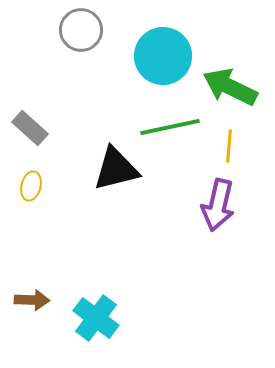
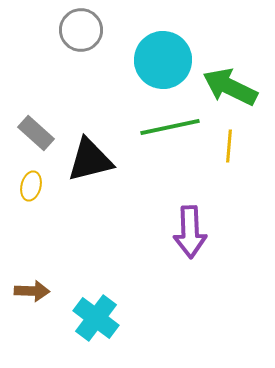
cyan circle: moved 4 px down
gray rectangle: moved 6 px right, 5 px down
black triangle: moved 26 px left, 9 px up
purple arrow: moved 28 px left, 27 px down; rotated 15 degrees counterclockwise
brown arrow: moved 9 px up
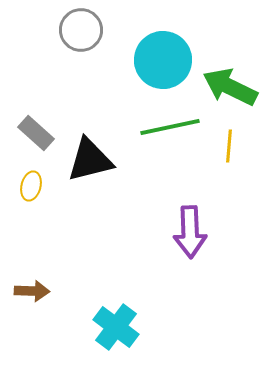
cyan cross: moved 20 px right, 9 px down
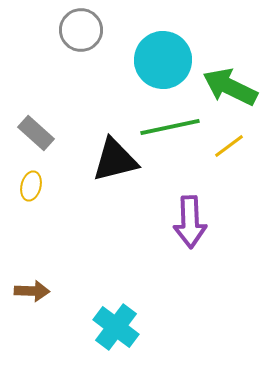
yellow line: rotated 48 degrees clockwise
black triangle: moved 25 px right
purple arrow: moved 10 px up
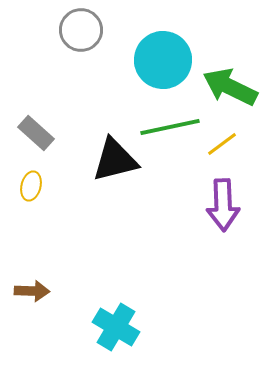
yellow line: moved 7 px left, 2 px up
purple arrow: moved 33 px right, 17 px up
cyan cross: rotated 6 degrees counterclockwise
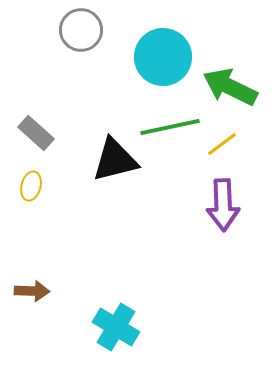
cyan circle: moved 3 px up
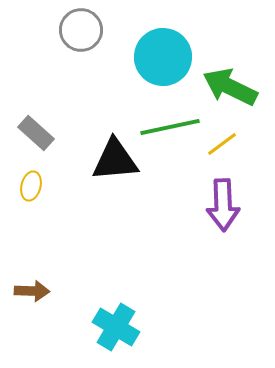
black triangle: rotated 9 degrees clockwise
